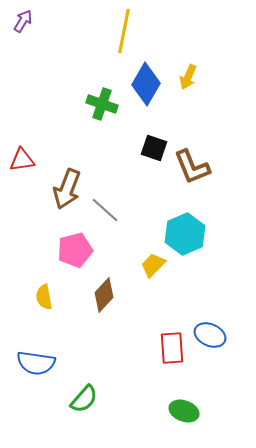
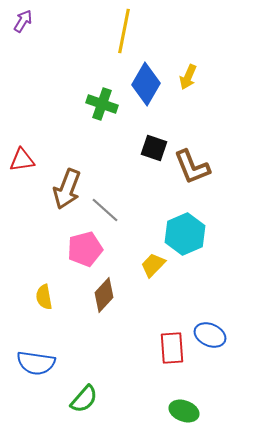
pink pentagon: moved 10 px right, 1 px up
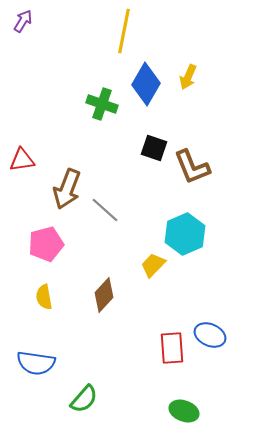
pink pentagon: moved 39 px left, 5 px up
